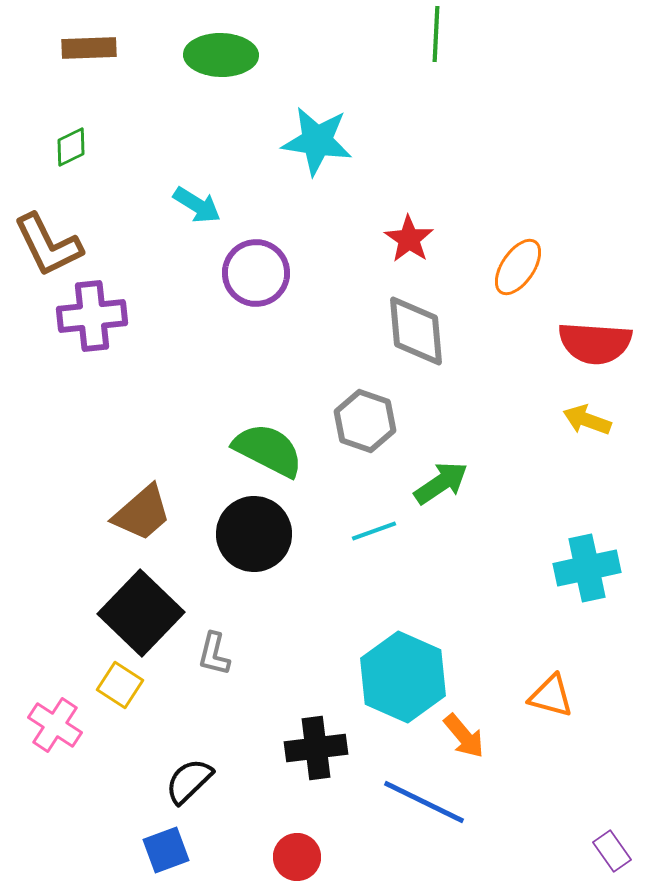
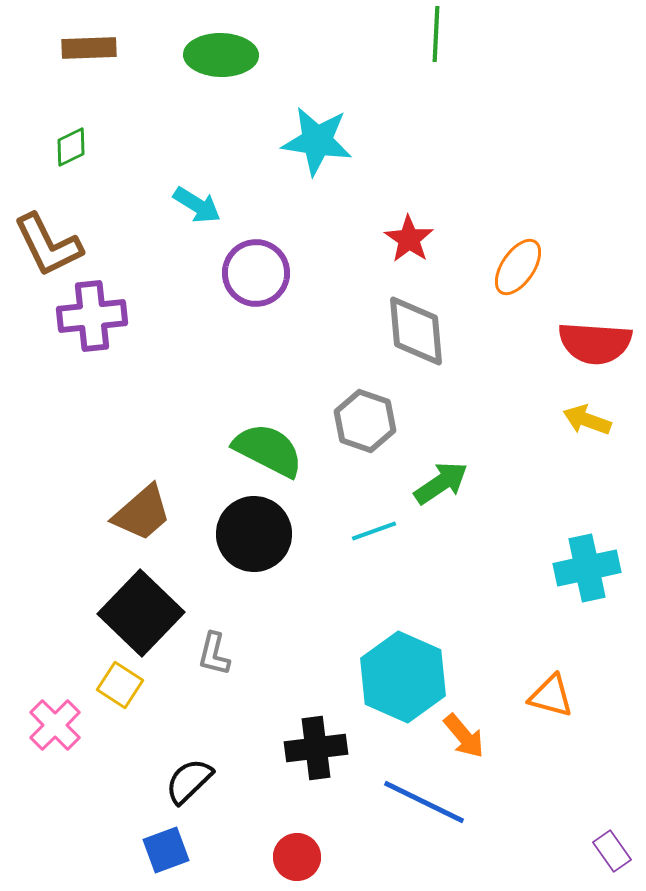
pink cross: rotated 12 degrees clockwise
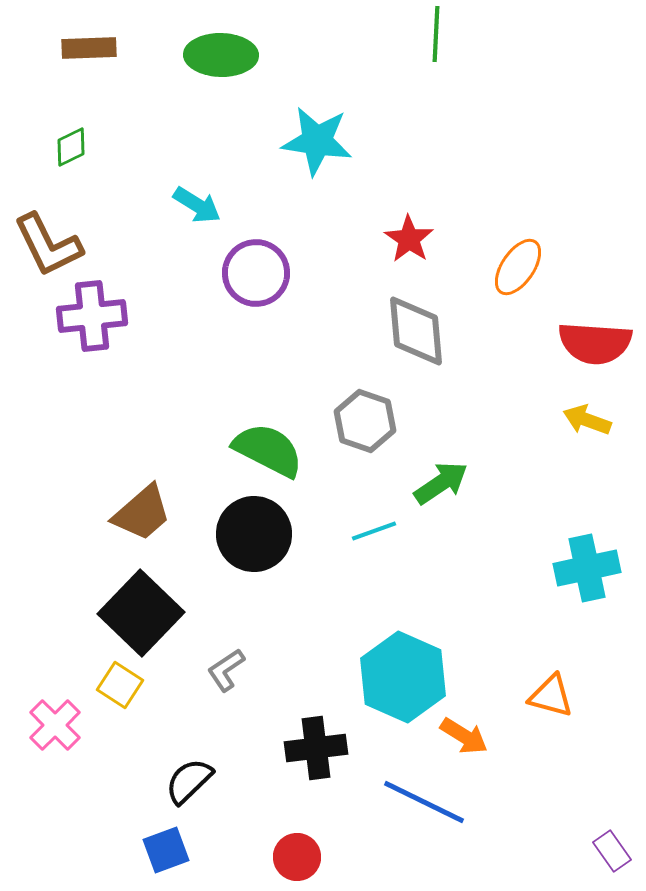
gray L-shape: moved 12 px right, 16 px down; rotated 42 degrees clockwise
orange arrow: rotated 18 degrees counterclockwise
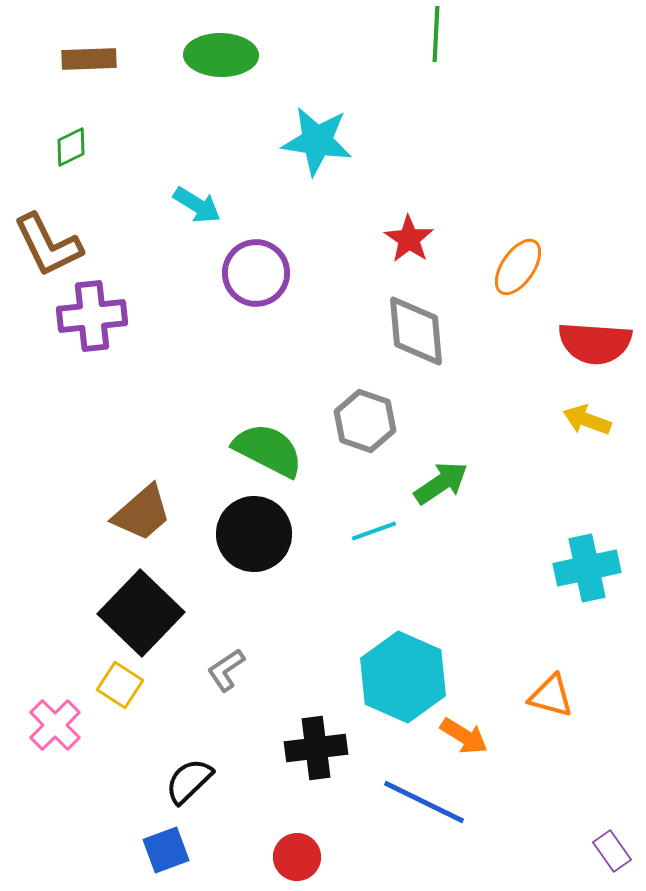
brown rectangle: moved 11 px down
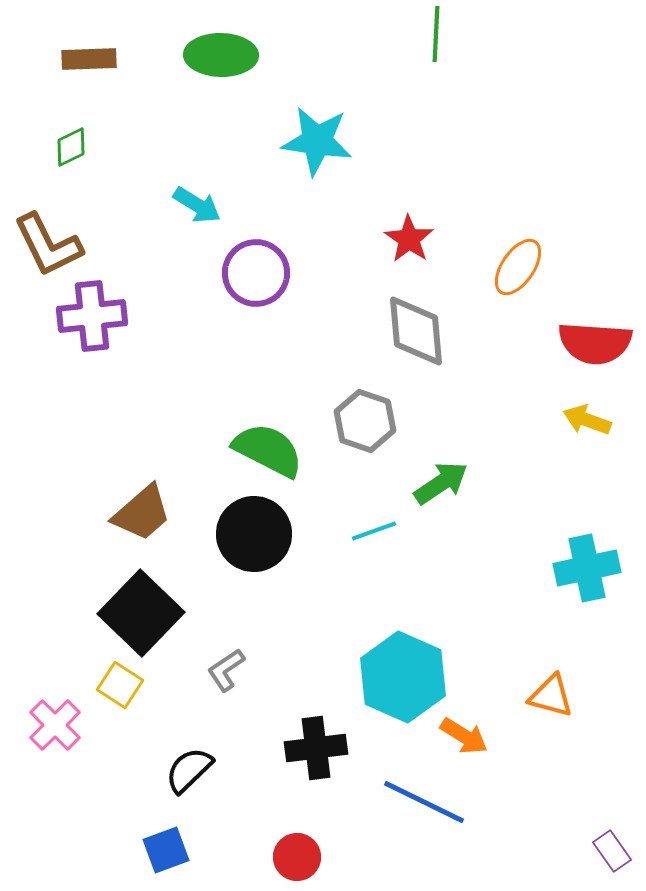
black semicircle: moved 11 px up
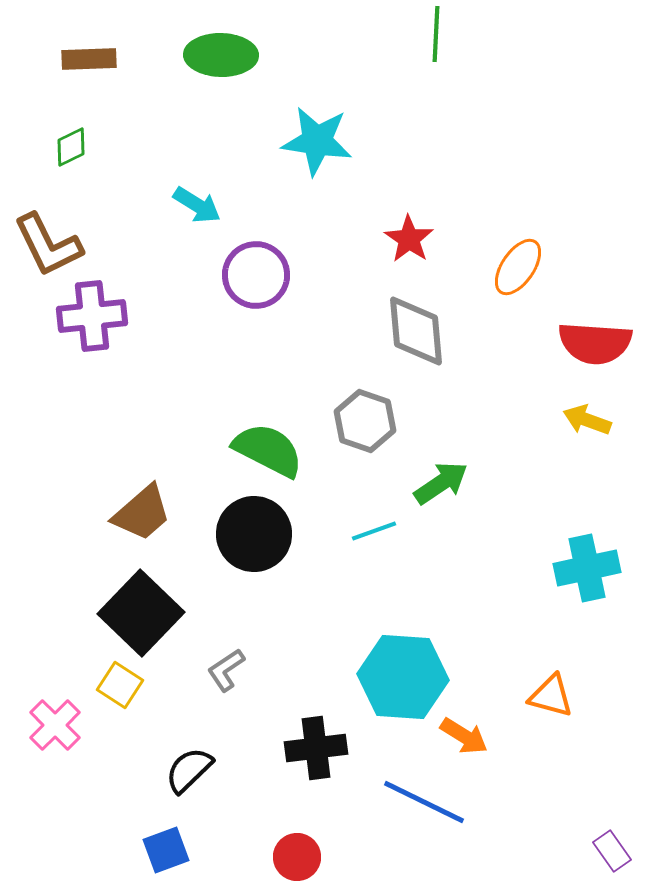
purple circle: moved 2 px down
cyan hexagon: rotated 20 degrees counterclockwise
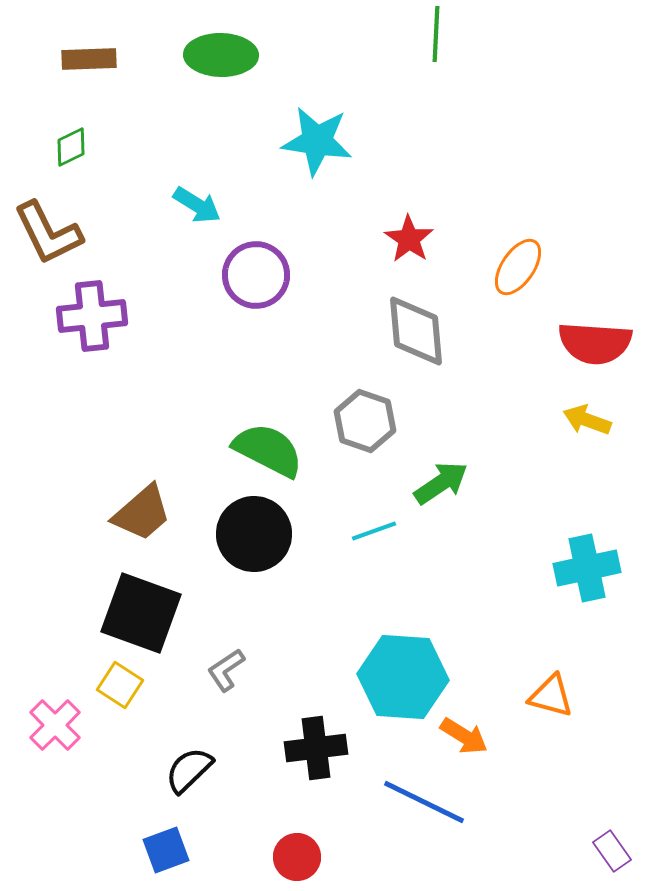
brown L-shape: moved 12 px up
black square: rotated 24 degrees counterclockwise
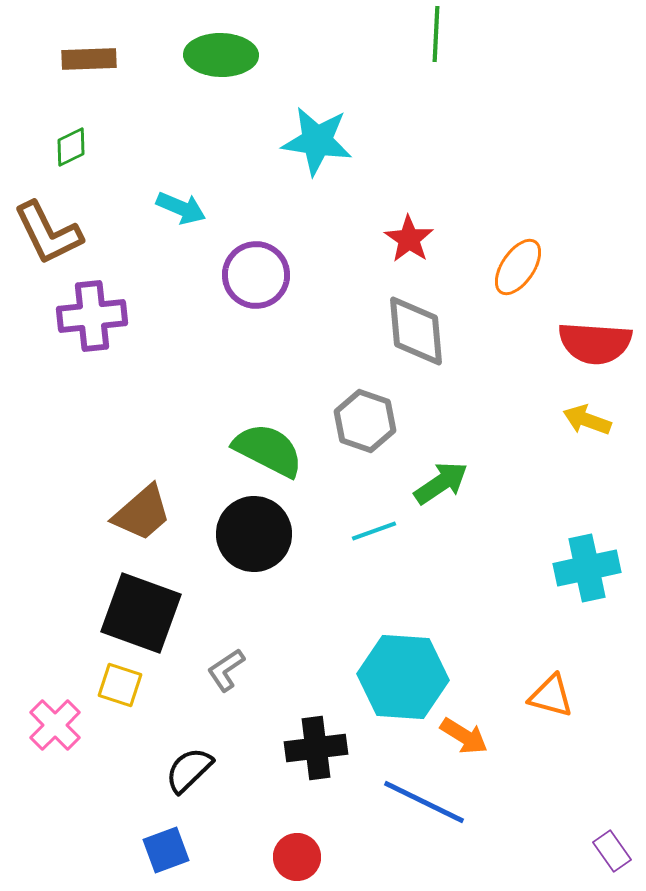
cyan arrow: moved 16 px left, 3 px down; rotated 9 degrees counterclockwise
yellow square: rotated 15 degrees counterclockwise
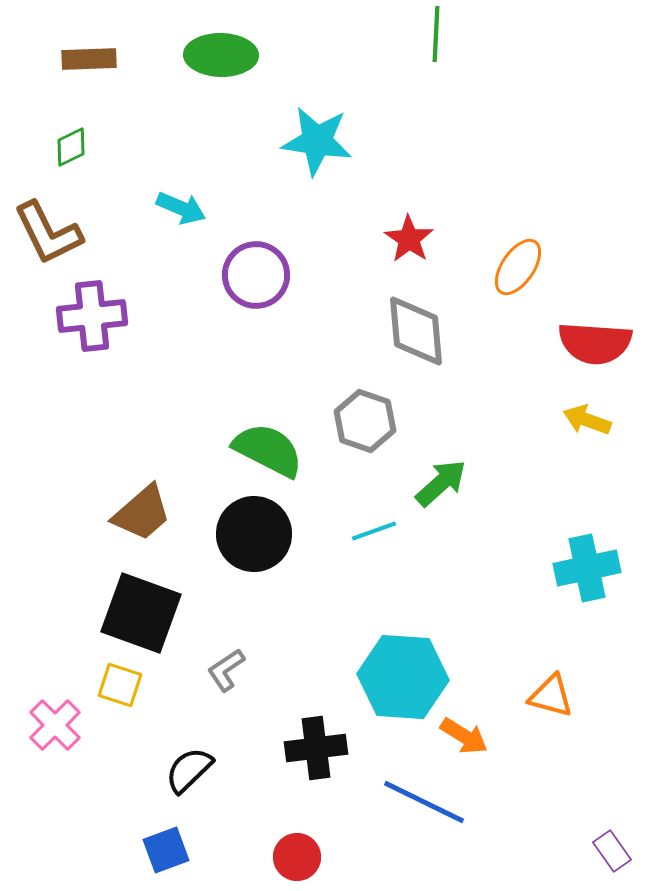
green arrow: rotated 8 degrees counterclockwise
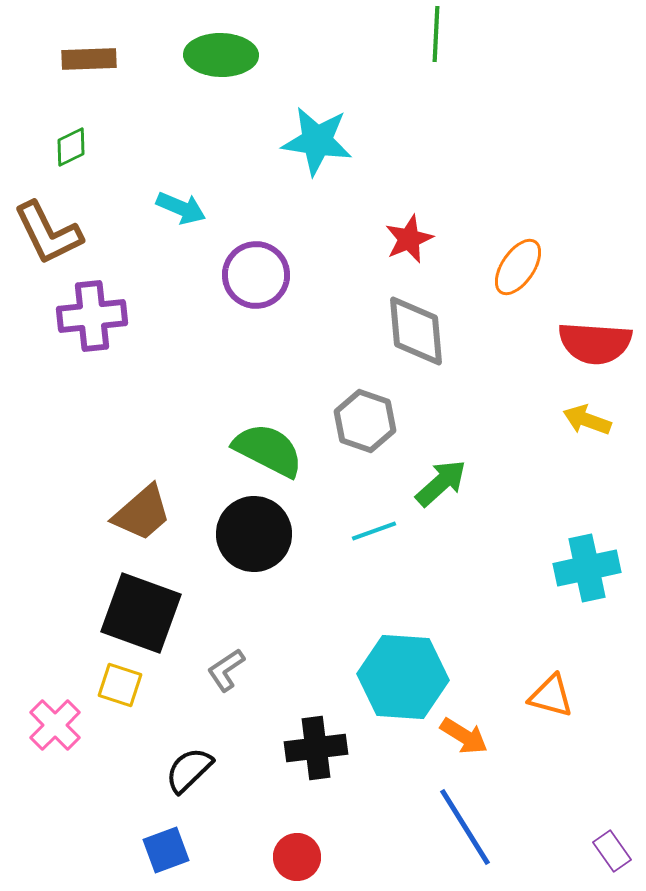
red star: rotated 15 degrees clockwise
blue line: moved 41 px right, 25 px down; rotated 32 degrees clockwise
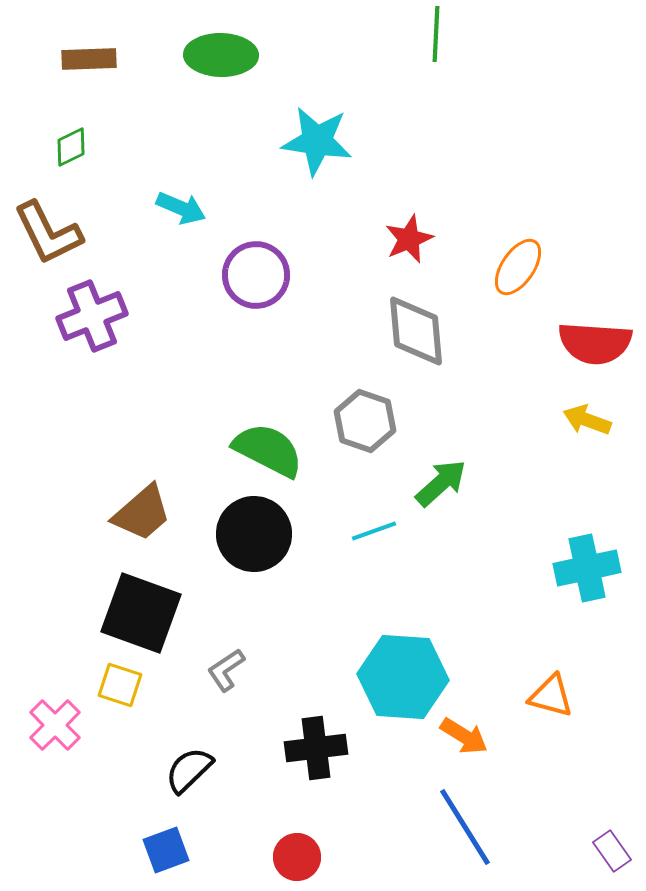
purple cross: rotated 16 degrees counterclockwise
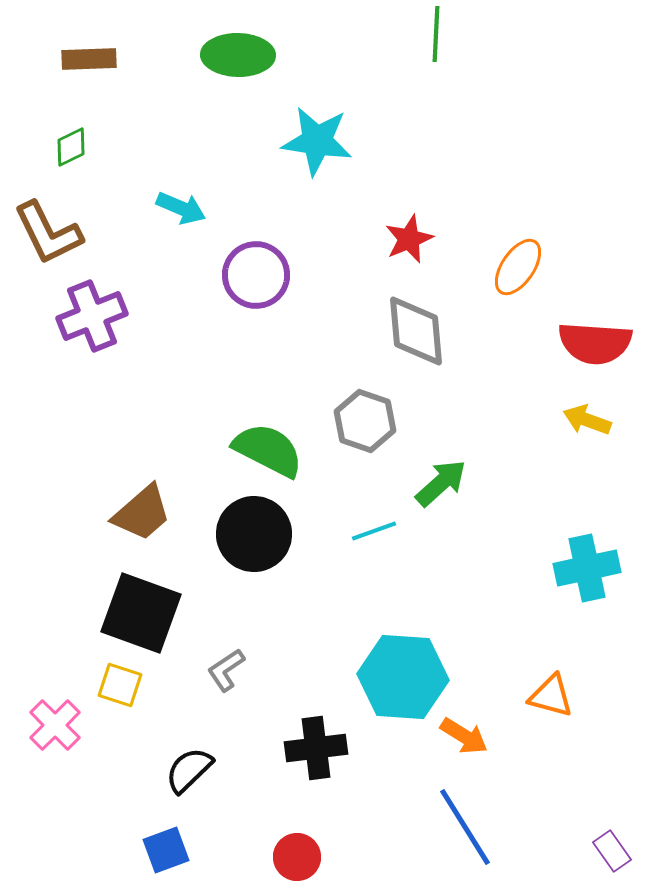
green ellipse: moved 17 px right
